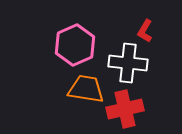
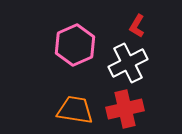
red L-shape: moved 8 px left, 5 px up
white cross: rotated 33 degrees counterclockwise
orange trapezoid: moved 11 px left, 21 px down
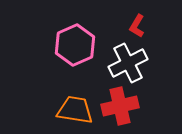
red cross: moved 5 px left, 3 px up
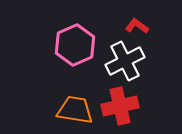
red L-shape: rotated 95 degrees clockwise
white cross: moved 3 px left, 2 px up
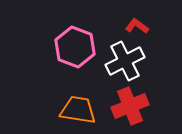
pink hexagon: moved 2 px down; rotated 15 degrees counterclockwise
red cross: moved 10 px right; rotated 9 degrees counterclockwise
orange trapezoid: moved 3 px right
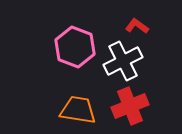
white cross: moved 2 px left
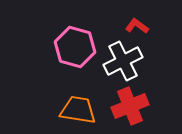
pink hexagon: rotated 6 degrees counterclockwise
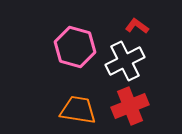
white cross: moved 2 px right
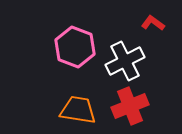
red L-shape: moved 16 px right, 3 px up
pink hexagon: rotated 6 degrees clockwise
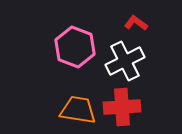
red L-shape: moved 17 px left
red cross: moved 8 px left, 1 px down; rotated 18 degrees clockwise
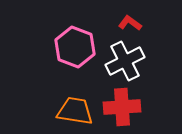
red L-shape: moved 6 px left
orange trapezoid: moved 3 px left, 1 px down
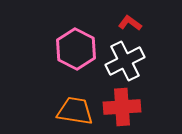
pink hexagon: moved 1 px right, 2 px down; rotated 6 degrees clockwise
